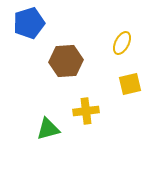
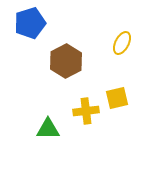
blue pentagon: moved 1 px right
brown hexagon: rotated 24 degrees counterclockwise
yellow square: moved 13 px left, 14 px down
green triangle: rotated 15 degrees clockwise
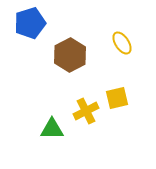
yellow ellipse: rotated 60 degrees counterclockwise
brown hexagon: moved 4 px right, 6 px up
yellow cross: rotated 20 degrees counterclockwise
green triangle: moved 4 px right
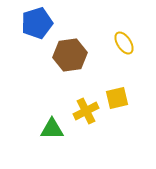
blue pentagon: moved 7 px right
yellow ellipse: moved 2 px right
brown hexagon: rotated 20 degrees clockwise
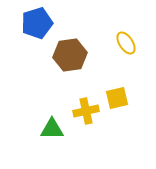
yellow ellipse: moved 2 px right
yellow cross: rotated 15 degrees clockwise
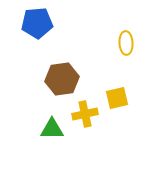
blue pentagon: rotated 12 degrees clockwise
yellow ellipse: rotated 30 degrees clockwise
brown hexagon: moved 8 px left, 24 px down
yellow cross: moved 1 px left, 3 px down
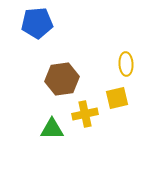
yellow ellipse: moved 21 px down
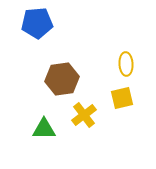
yellow square: moved 5 px right
yellow cross: moved 1 px left, 1 px down; rotated 25 degrees counterclockwise
green triangle: moved 8 px left
